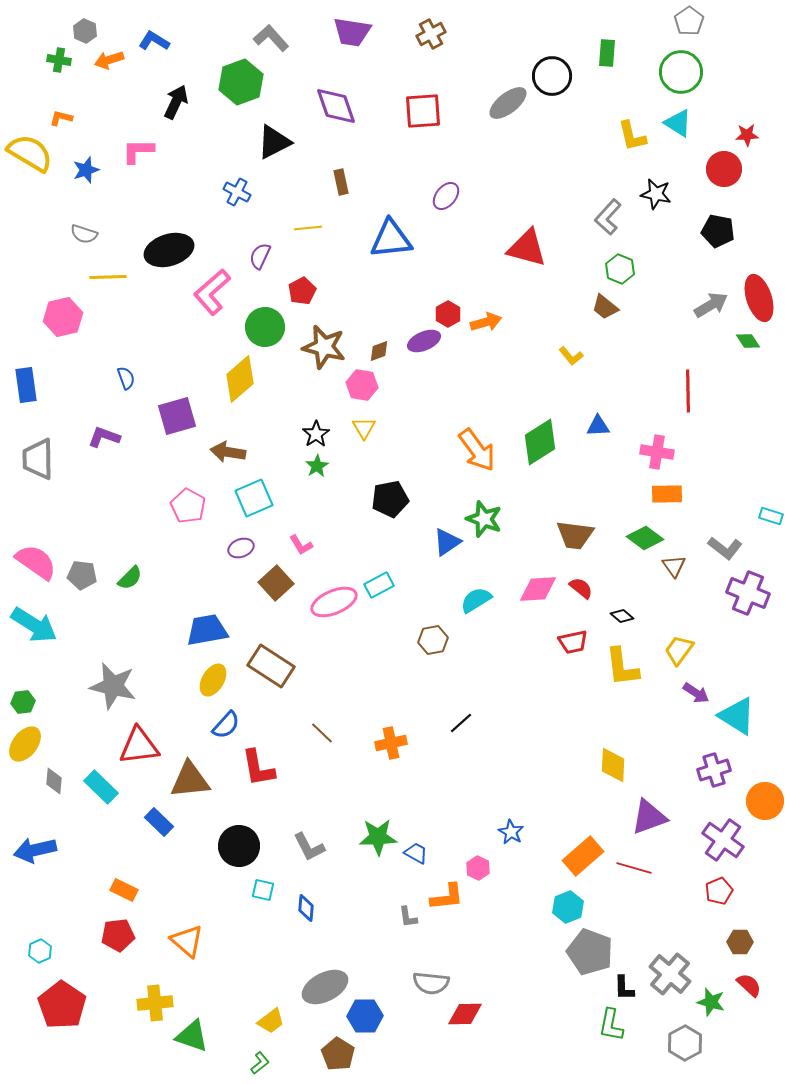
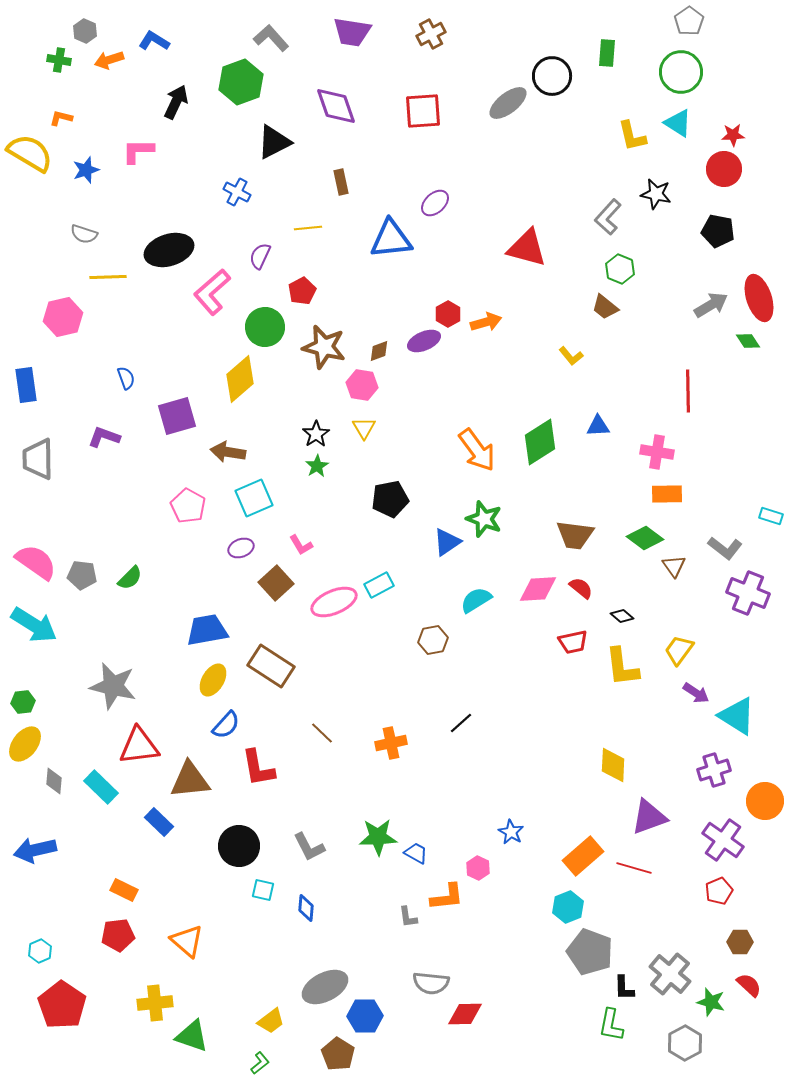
red star at (747, 135): moved 14 px left
purple ellipse at (446, 196): moved 11 px left, 7 px down; rotated 8 degrees clockwise
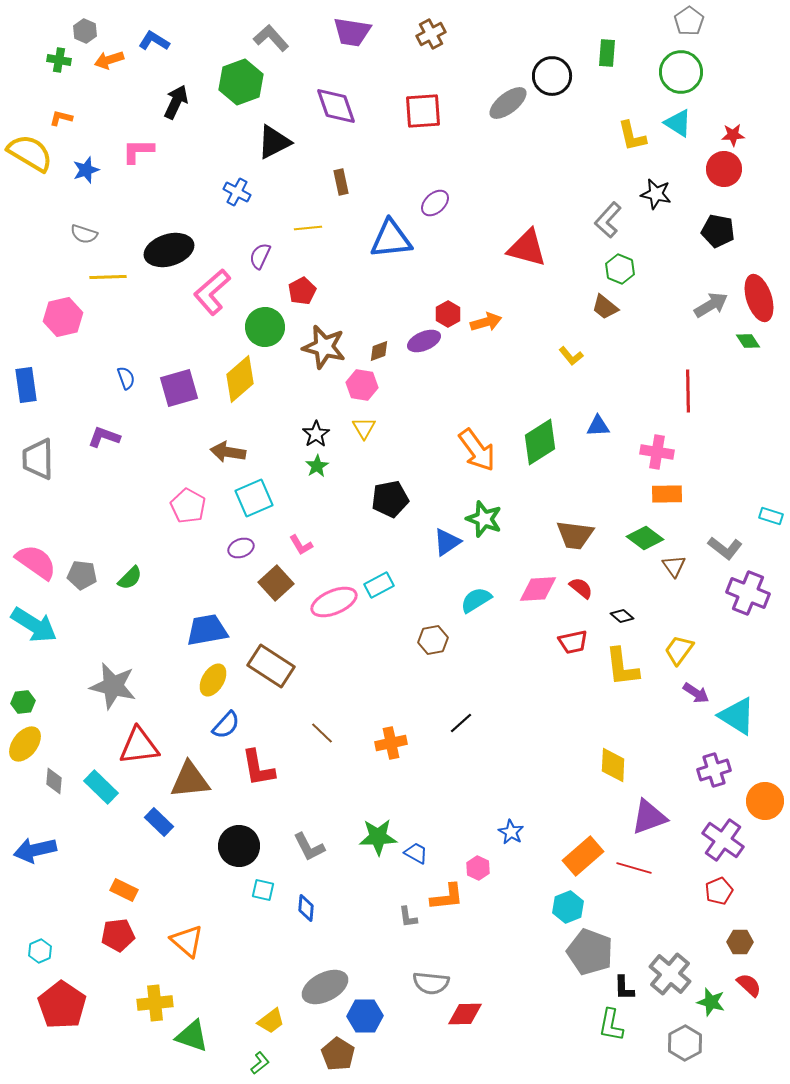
gray L-shape at (608, 217): moved 3 px down
purple square at (177, 416): moved 2 px right, 28 px up
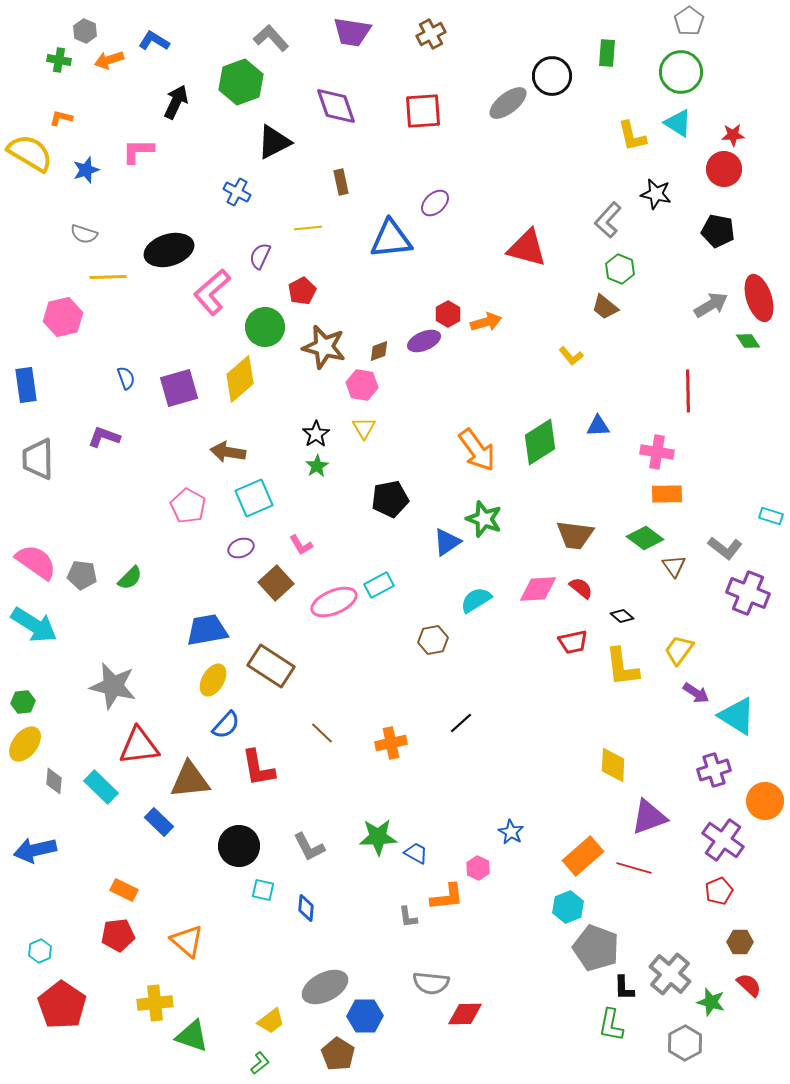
gray pentagon at (590, 952): moved 6 px right, 4 px up
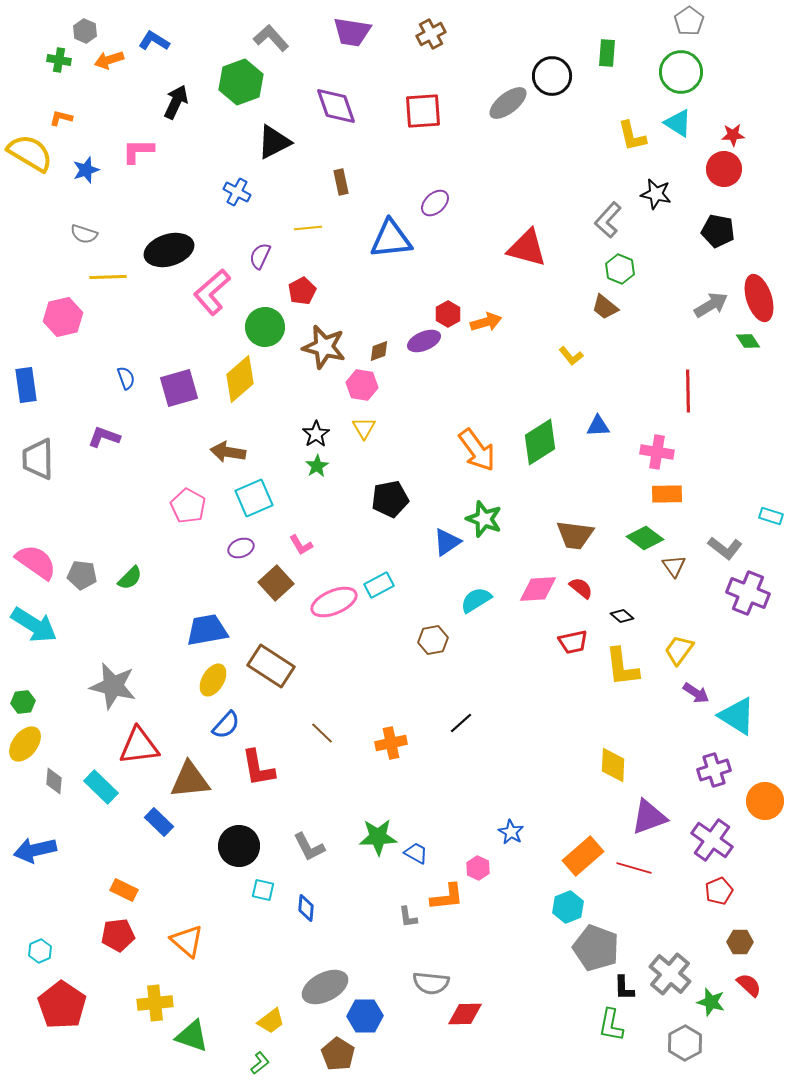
purple cross at (723, 840): moved 11 px left
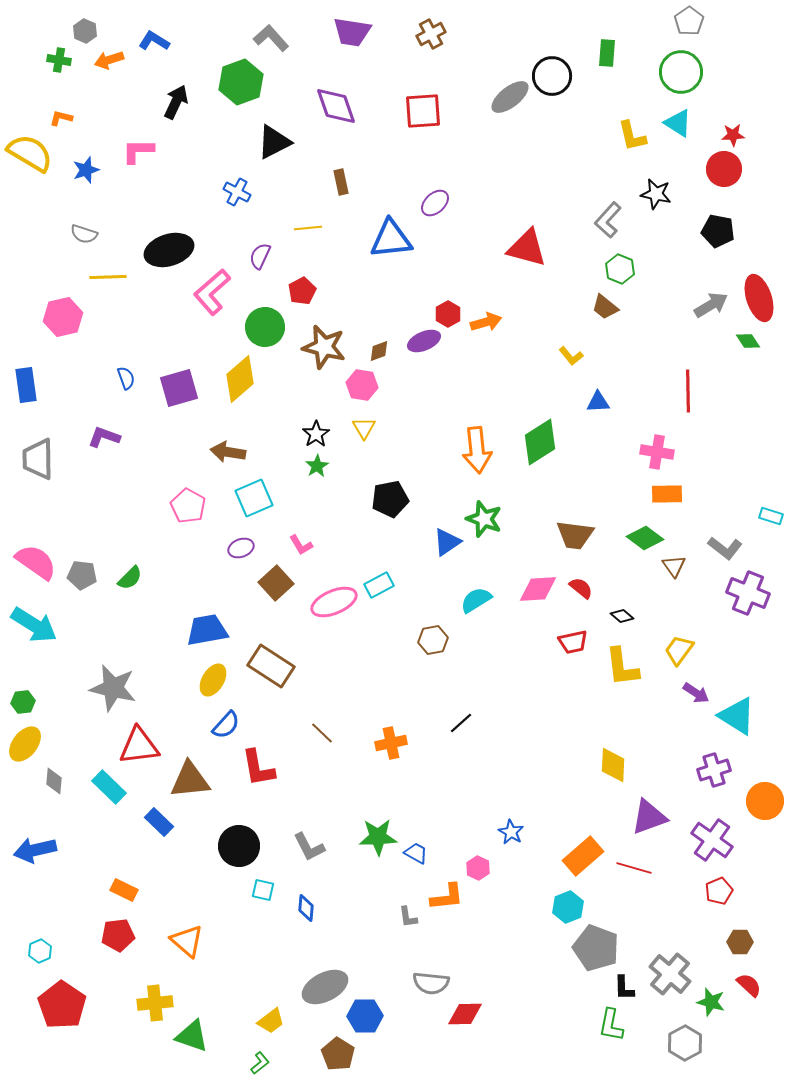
gray ellipse at (508, 103): moved 2 px right, 6 px up
blue triangle at (598, 426): moved 24 px up
orange arrow at (477, 450): rotated 30 degrees clockwise
gray star at (113, 686): moved 2 px down
cyan rectangle at (101, 787): moved 8 px right
